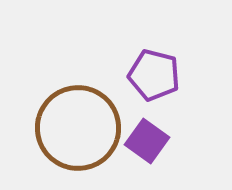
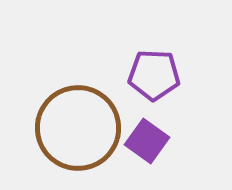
purple pentagon: rotated 12 degrees counterclockwise
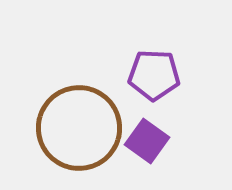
brown circle: moved 1 px right
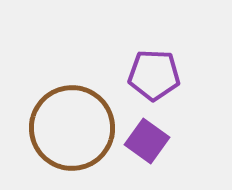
brown circle: moved 7 px left
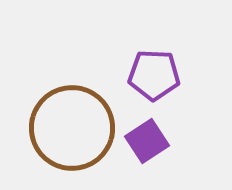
purple square: rotated 21 degrees clockwise
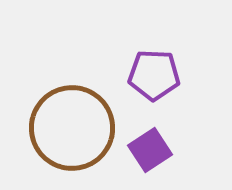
purple square: moved 3 px right, 9 px down
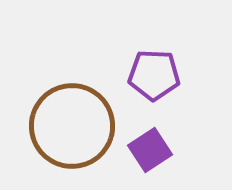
brown circle: moved 2 px up
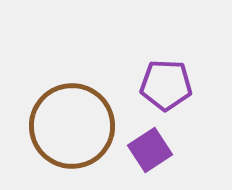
purple pentagon: moved 12 px right, 10 px down
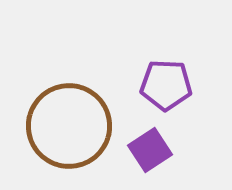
brown circle: moved 3 px left
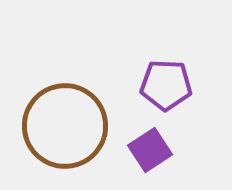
brown circle: moved 4 px left
